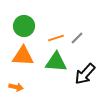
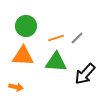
green circle: moved 2 px right
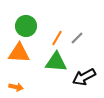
orange line: moved 1 px right; rotated 42 degrees counterclockwise
orange triangle: moved 4 px left, 3 px up
black arrow: moved 1 px left, 3 px down; rotated 20 degrees clockwise
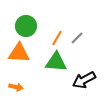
black arrow: moved 3 px down
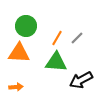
black arrow: moved 3 px left
orange arrow: rotated 16 degrees counterclockwise
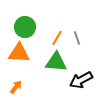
green circle: moved 1 px left, 1 px down
gray line: rotated 64 degrees counterclockwise
orange arrow: rotated 48 degrees counterclockwise
